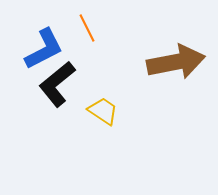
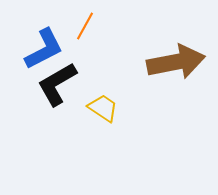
orange line: moved 2 px left, 2 px up; rotated 56 degrees clockwise
black L-shape: rotated 9 degrees clockwise
yellow trapezoid: moved 3 px up
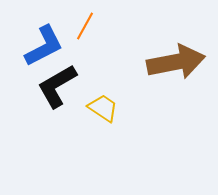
blue L-shape: moved 3 px up
black L-shape: moved 2 px down
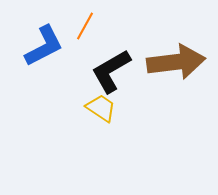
brown arrow: rotated 4 degrees clockwise
black L-shape: moved 54 px right, 15 px up
yellow trapezoid: moved 2 px left
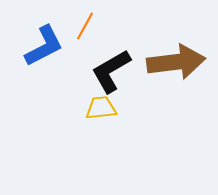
yellow trapezoid: rotated 40 degrees counterclockwise
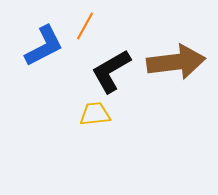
yellow trapezoid: moved 6 px left, 6 px down
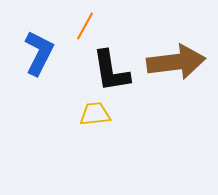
blue L-shape: moved 5 px left, 7 px down; rotated 36 degrees counterclockwise
black L-shape: rotated 69 degrees counterclockwise
